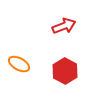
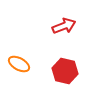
red hexagon: rotated 15 degrees counterclockwise
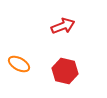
red arrow: moved 1 px left
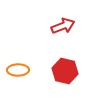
orange ellipse: moved 1 px left, 6 px down; rotated 30 degrees counterclockwise
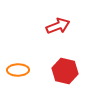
red arrow: moved 5 px left
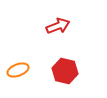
orange ellipse: rotated 20 degrees counterclockwise
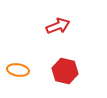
orange ellipse: rotated 30 degrees clockwise
